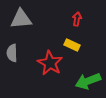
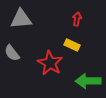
gray semicircle: rotated 36 degrees counterclockwise
green arrow: rotated 20 degrees clockwise
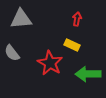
green arrow: moved 7 px up
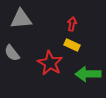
red arrow: moved 5 px left, 5 px down
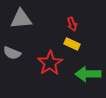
red arrow: rotated 152 degrees clockwise
yellow rectangle: moved 1 px up
gray semicircle: rotated 30 degrees counterclockwise
red star: rotated 10 degrees clockwise
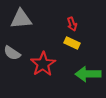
yellow rectangle: moved 1 px up
gray semicircle: rotated 12 degrees clockwise
red star: moved 7 px left, 1 px down
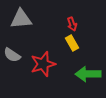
yellow rectangle: rotated 35 degrees clockwise
gray semicircle: moved 2 px down
red star: rotated 15 degrees clockwise
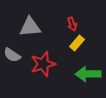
gray triangle: moved 9 px right, 8 px down
yellow rectangle: moved 5 px right; rotated 70 degrees clockwise
